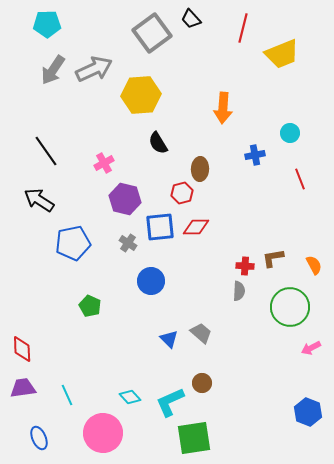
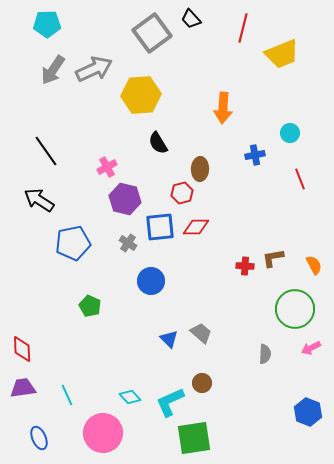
pink cross at (104, 163): moved 3 px right, 4 px down
gray semicircle at (239, 291): moved 26 px right, 63 px down
green circle at (290, 307): moved 5 px right, 2 px down
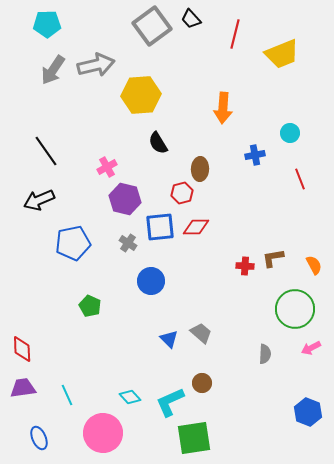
red line at (243, 28): moved 8 px left, 6 px down
gray square at (152, 33): moved 7 px up
gray arrow at (94, 69): moved 2 px right, 4 px up; rotated 12 degrees clockwise
black arrow at (39, 200): rotated 56 degrees counterclockwise
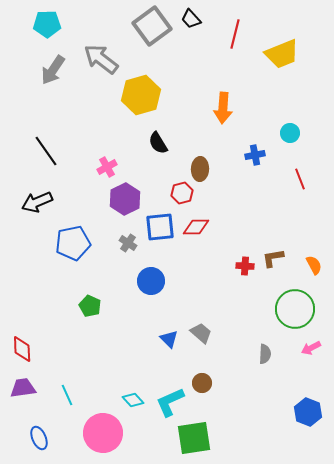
gray arrow at (96, 65): moved 5 px right, 6 px up; rotated 129 degrees counterclockwise
yellow hexagon at (141, 95): rotated 12 degrees counterclockwise
purple hexagon at (125, 199): rotated 20 degrees clockwise
black arrow at (39, 200): moved 2 px left, 2 px down
cyan diamond at (130, 397): moved 3 px right, 3 px down
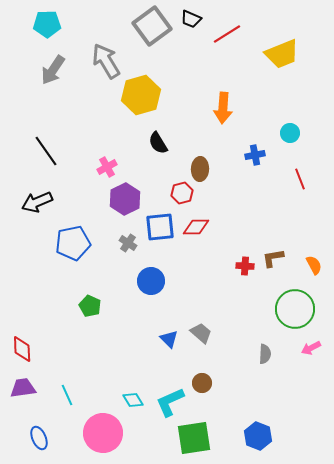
black trapezoid at (191, 19): rotated 25 degrees counterclockwise
red line at (235, 34): moved 8 px left; rotated 44 degrees clockwise
gray arrow at (101, 59): moved 5 px right, 2 px down; rotated 21 degrees clockwise
cyan diamond at (133, 400): rotated 10 degrees clockwise
blue hexagon at (308, 412): moved 50 px left, 24 px down
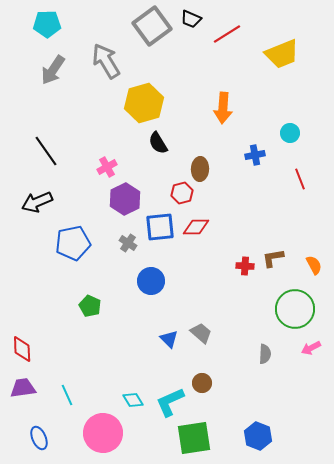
yellow hexagon at (141, 95): moved 3 px right, 8 px down
